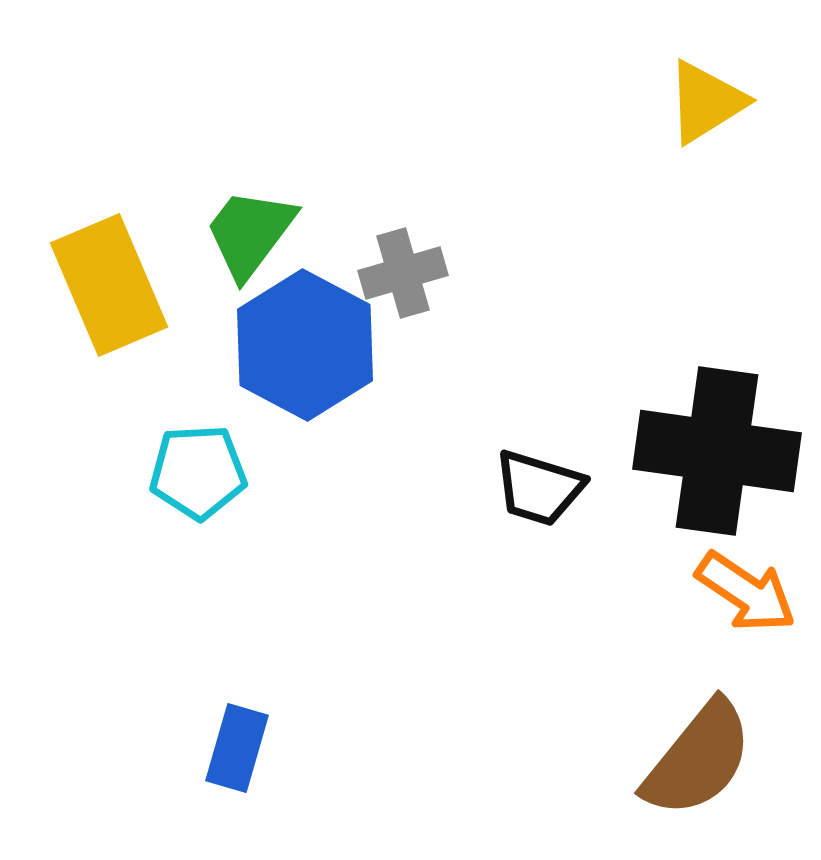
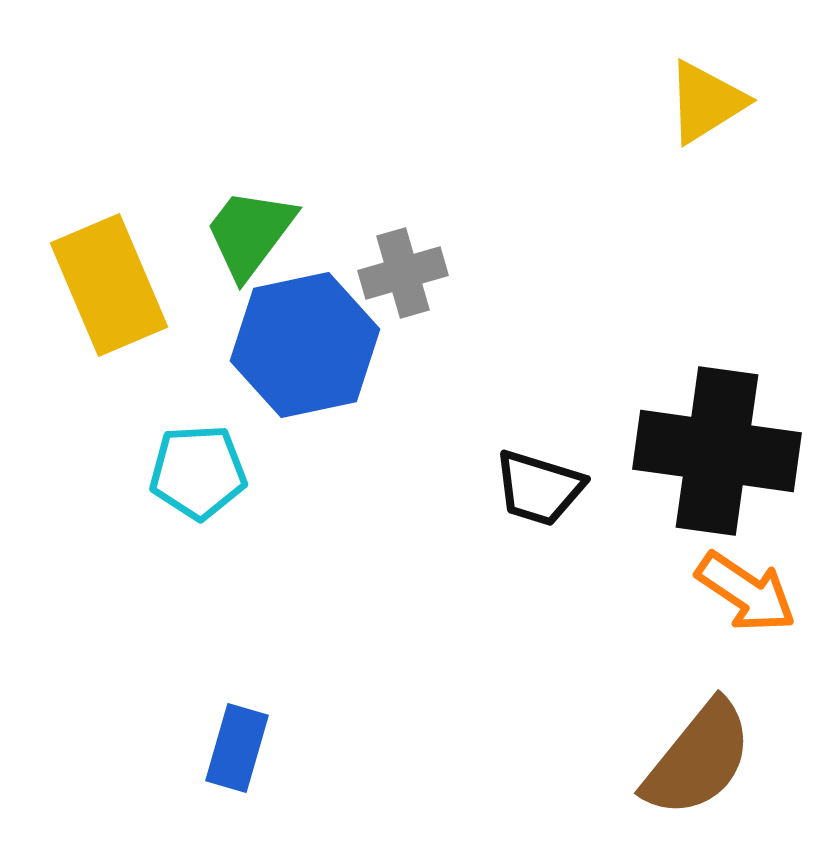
blue hexagon: rotated 20 degrees clockwise
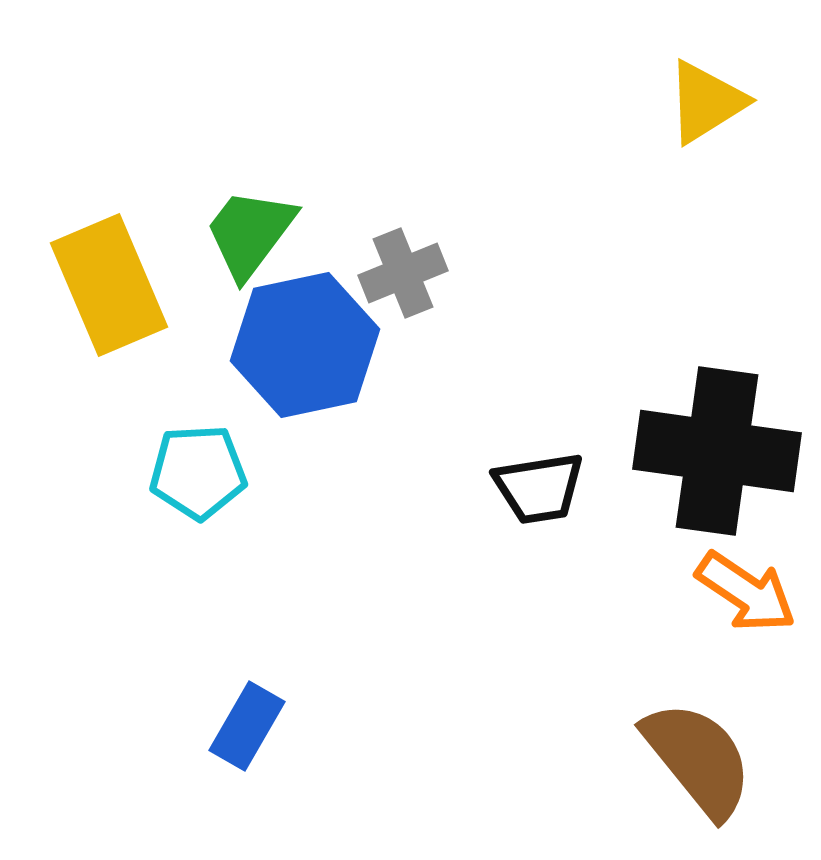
gray cross: rotated 6 degrees counterclockwise
black trapezoid: rotated 26 degrees counterclockwise
blue rectangle: moved 10 px right, 22 px up; rotated 14 degrees clockwise
brown semicircle: rotated 78 degrees counterclockwise
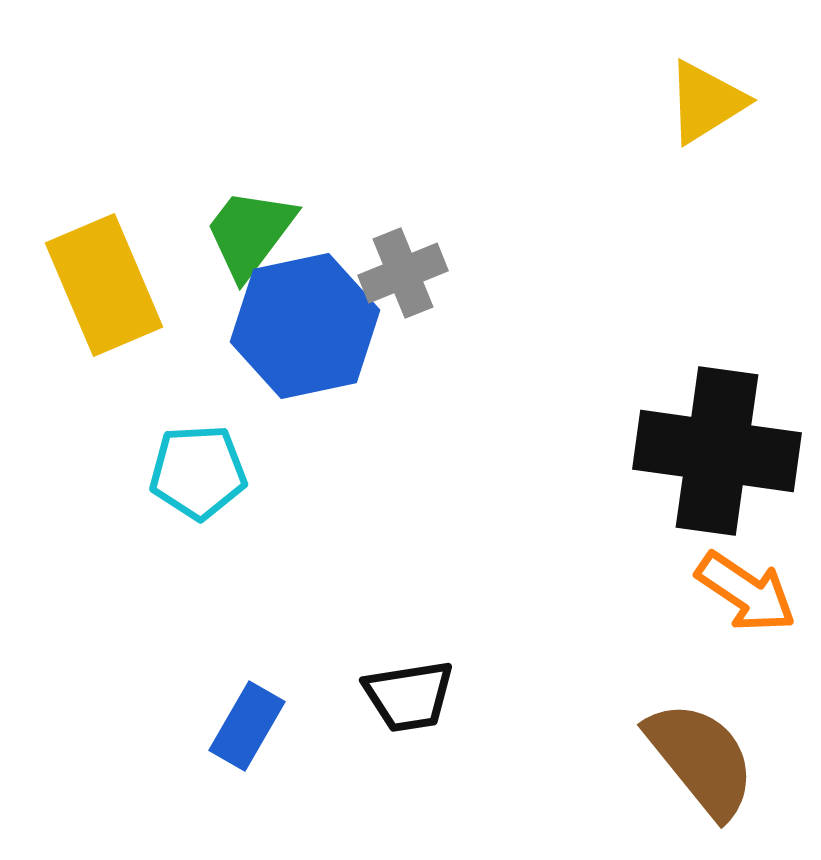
yellow rectangle: moved 5 px left
blue hexagon: moved 19 px up
black trapezoid: moved 130 px left, 208 px down
brown semicircle: moved 3 px right
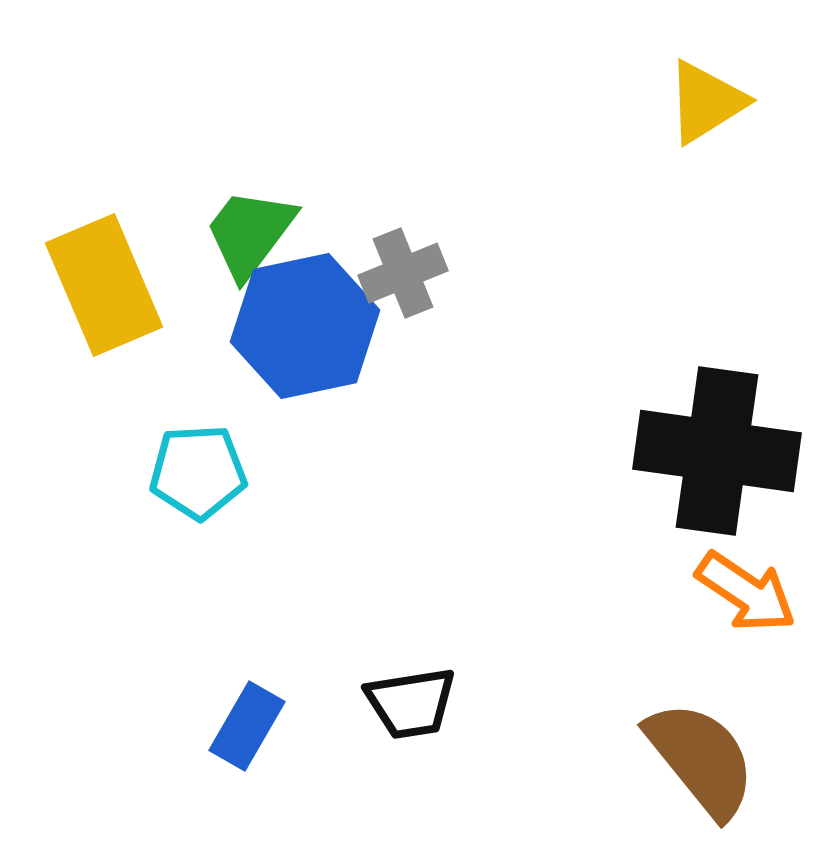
black trapezoid: moved 2 px right, 7 px down
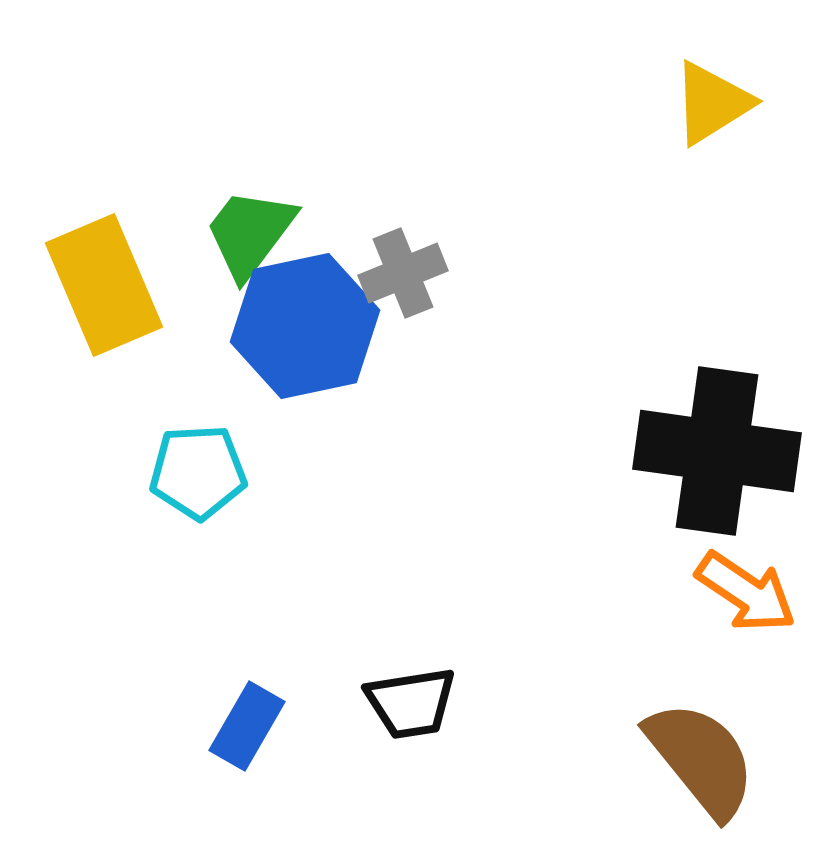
yellow triangle: moved 6 px right, 1 px down
